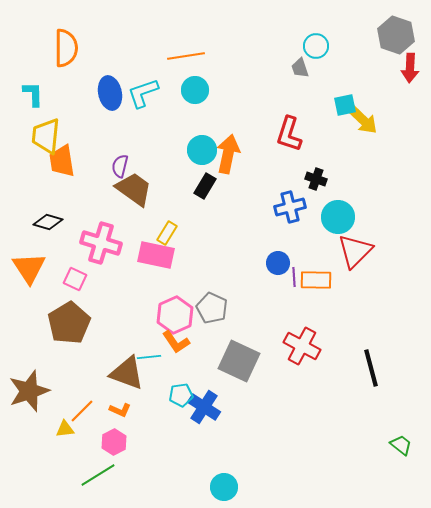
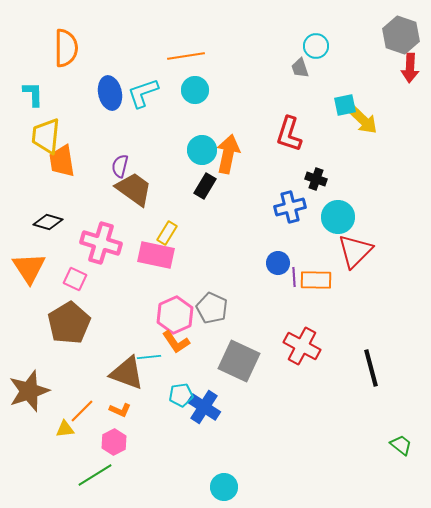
gray hexagon at (396, 35): moved 5 px right
green line at (98, 475): moved 3 px left
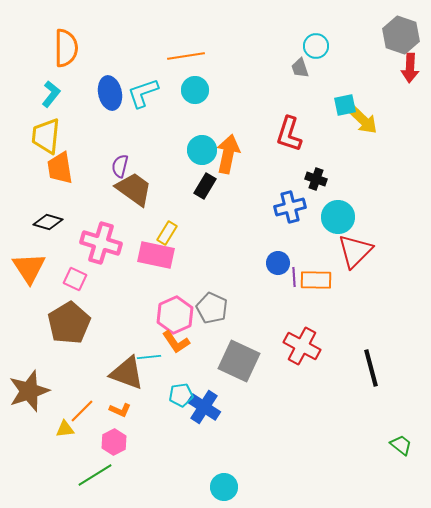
cyan L-shape at (33, 94): moved 18 px right; rotated 40 degrees clockwise
orange trapezoid at (62, 161): moved 2 px left, 7 px down
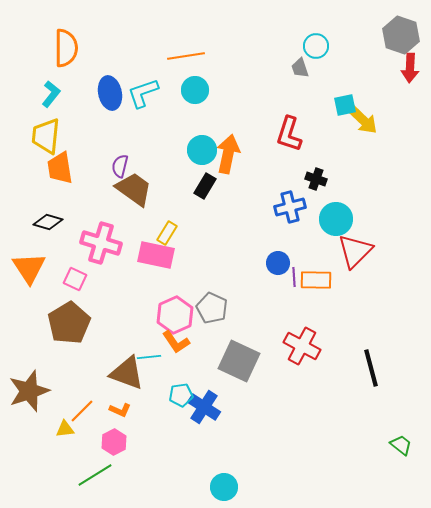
cyan circle at (338, 217): moved 2 px left, 2 px down
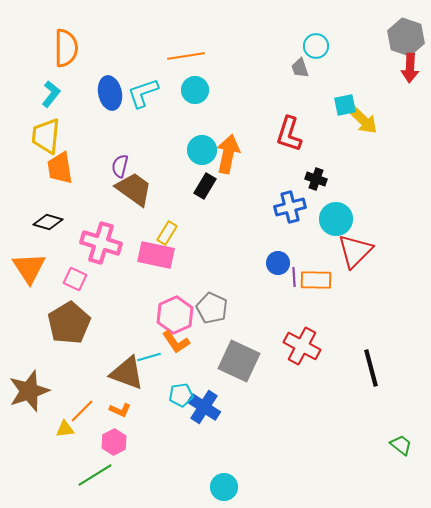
gray hexagon at (401, 35): moved 5 px right, 2 px down
cyan line at (149, 357): rotated 10 degrees counterclockwise
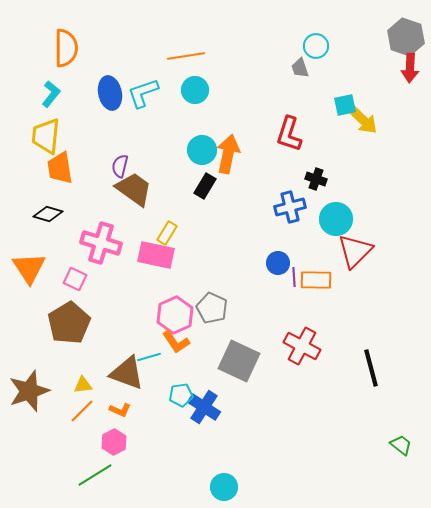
black diamond at (48, 222): moved 8 px up
yellow triangle at (65, 429): moved 18 px right, 44 px up
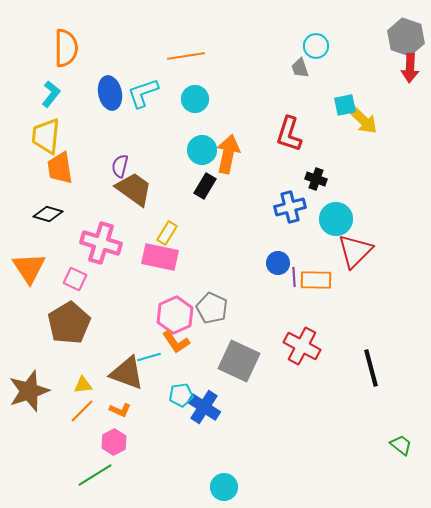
cyan circle at (195, 90): moved 9 px down
pink rectangle at (156, 255): moved 4 px right, 2 px down
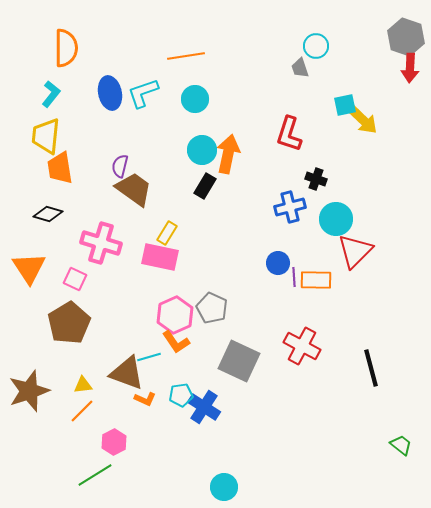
orange L-shape at (120, 410): moved 25 px right, 11 px up
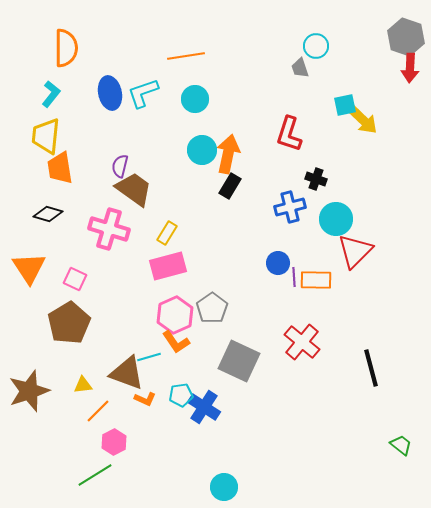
black rectangle at (205, 186): moved 25 px right
pink cross at (101, 243): moved 8 px right, 14 px up
pink rectangle at (160, 257): moved 8 px right, 9 px down; rotated 27 degrees counterclockwise
gray pentagon at (212, 308): rotated 12 degrees clockwise
red cross at (302, 346): moved 4 px up; rotated 12 degrees clockwise
orange line at (82, 411): moved 16 px right
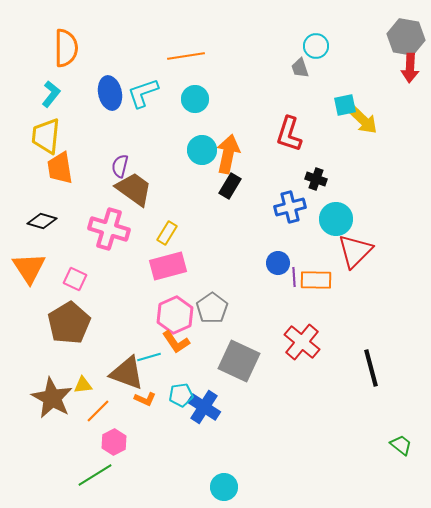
gray hexagon at (406, 37): rotated 9 degrees counterclockwise
black diamond at (48, 214): moved 6 px left, 7 px down
brown star at (29, 391): moved 23 px right, 7 px down; rotated 24 degrees counterclockwise
